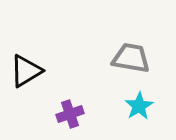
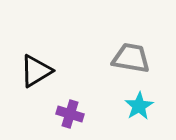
black triangle: moved 10 px right
purple cross: rotated 36 degrees clockwise
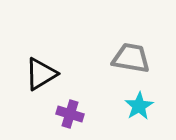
black triangle: moved 5 px right, 3 px down
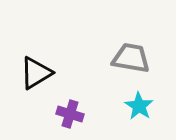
black triangle: moved 5 px left, 1 px up
cyan star: rotated 8 degrees counterclockwise
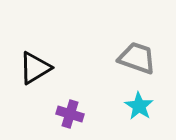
gray trapezoid: moved 6 px right; rotated 9 degrees clockwise
black triangle: moved 1 px left, 5 px up
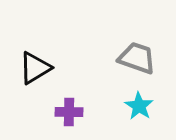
purple cross: moved 1 px left, 2 px up; rotated 16 degrees counterclockwise
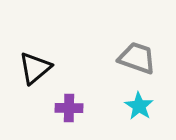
black triangle: rotated 9 degrees counterclockwise
purple cross: moved 4 px up
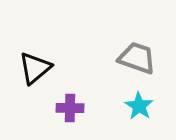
purple cross: moved 1 px right
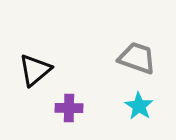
black triangle: moved 2 px down
purple cross: moved 1 px left
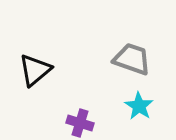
gray trapezoid: moved 5 px left, 1 px down
purple cross: moved 11 px right, 15 px down; rotated 16 degrees clockwise
